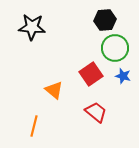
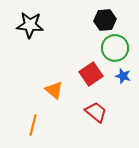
black star: moved 2 px left, 2 px up
orange line: moved 1 px left, 1 px up
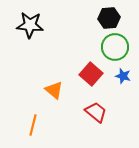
black hexagon: moved 4 px right, 2 px up
green circle: moved 1 px up
red square: rotated 15 degrees counterclockwise
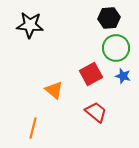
green circle: moved 1 px right, 1 px down
red square: rotated 20 degrees clockwise
orange line: moved 3 px down
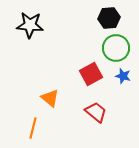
orange triangle: moved 4 px left, 8 px down
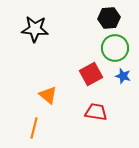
black star: moved 5 px right, 4 px down
green circle: moved 1 px left
orange triangle: moved 2 px left, 3 px up
red trapezoid: rotated 30 degrees counterclockwise
orange line: moved 1 px right
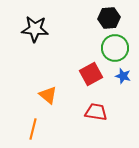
orange line: moved 1 px left, 1 px down
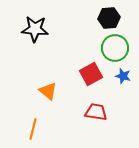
orange triangle: moved 4 px up
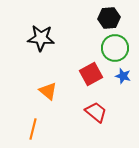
black star: moved 6 px right, 9 px down
red trapezoid: rotated 30 degrees clockwise
